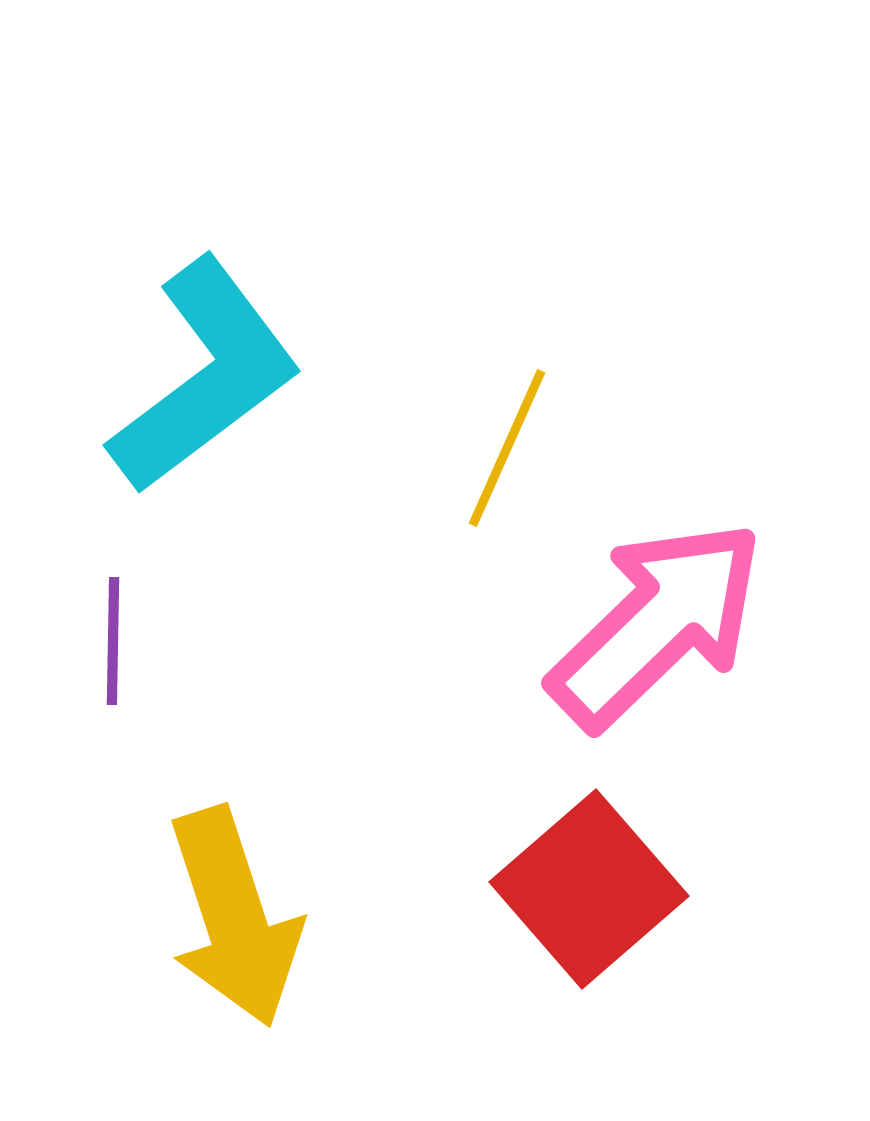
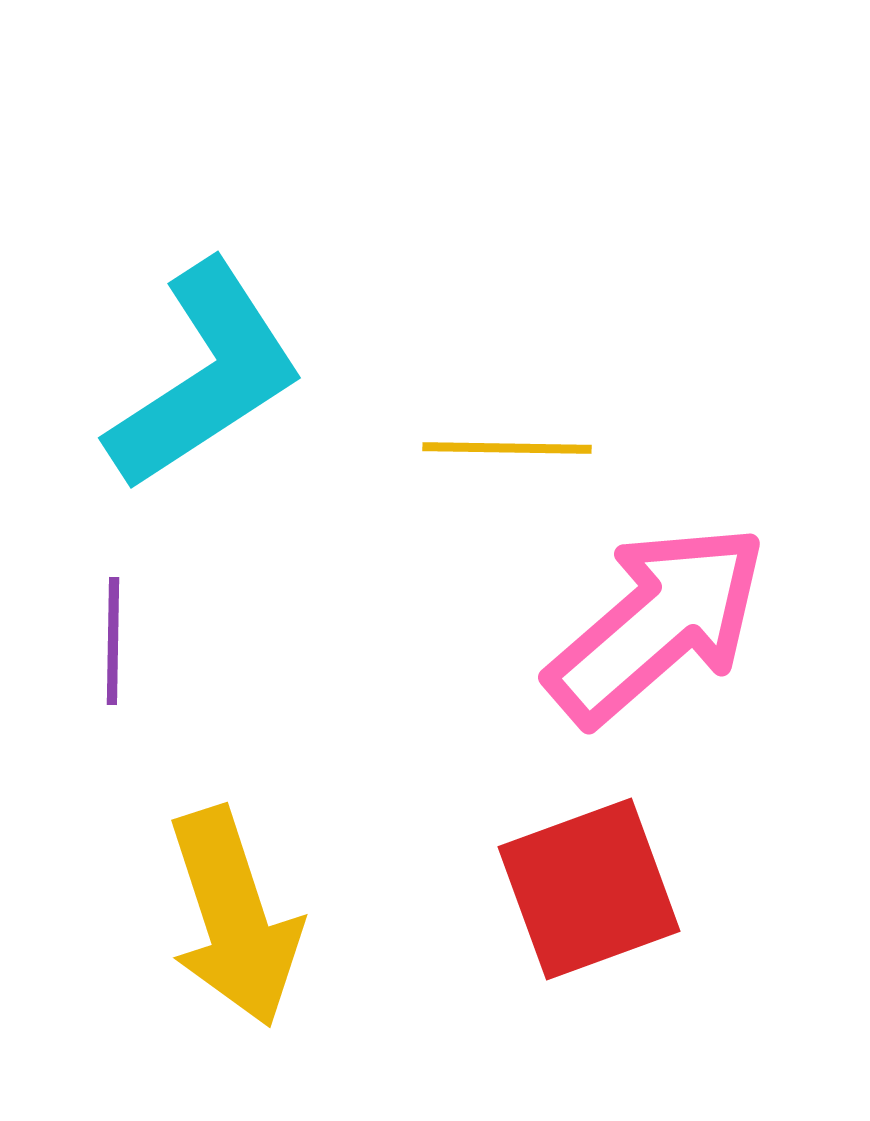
cyan L-shape: rotated 4 degrees clockwise
yellow line: rotated 67 degrees clockwise
pink arrow: rotated 3 degrees clockwise
red square: rotated 21 degrees clockwise
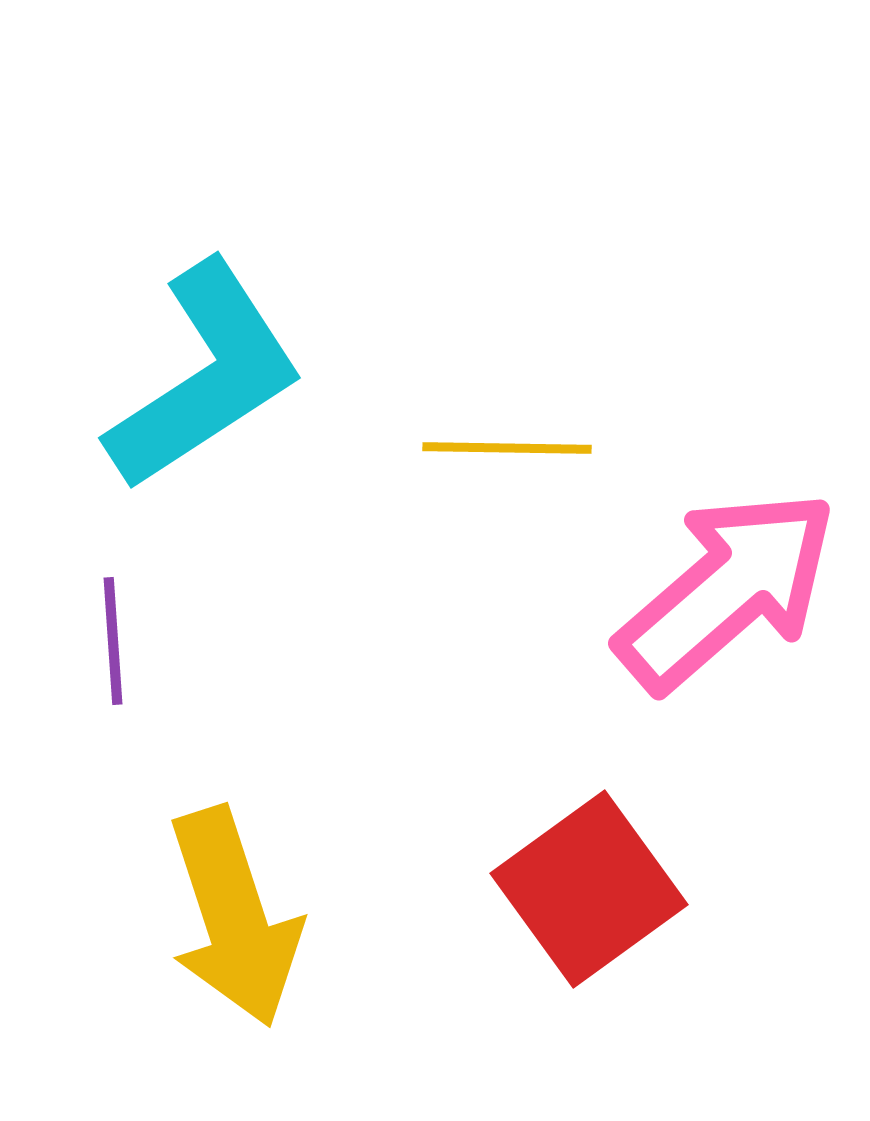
pink arrow: moved 70 px right, 34 px up
purple line: rotated 5 degrees counterclockwise
red square: rotated 16 degrees counterclockwise
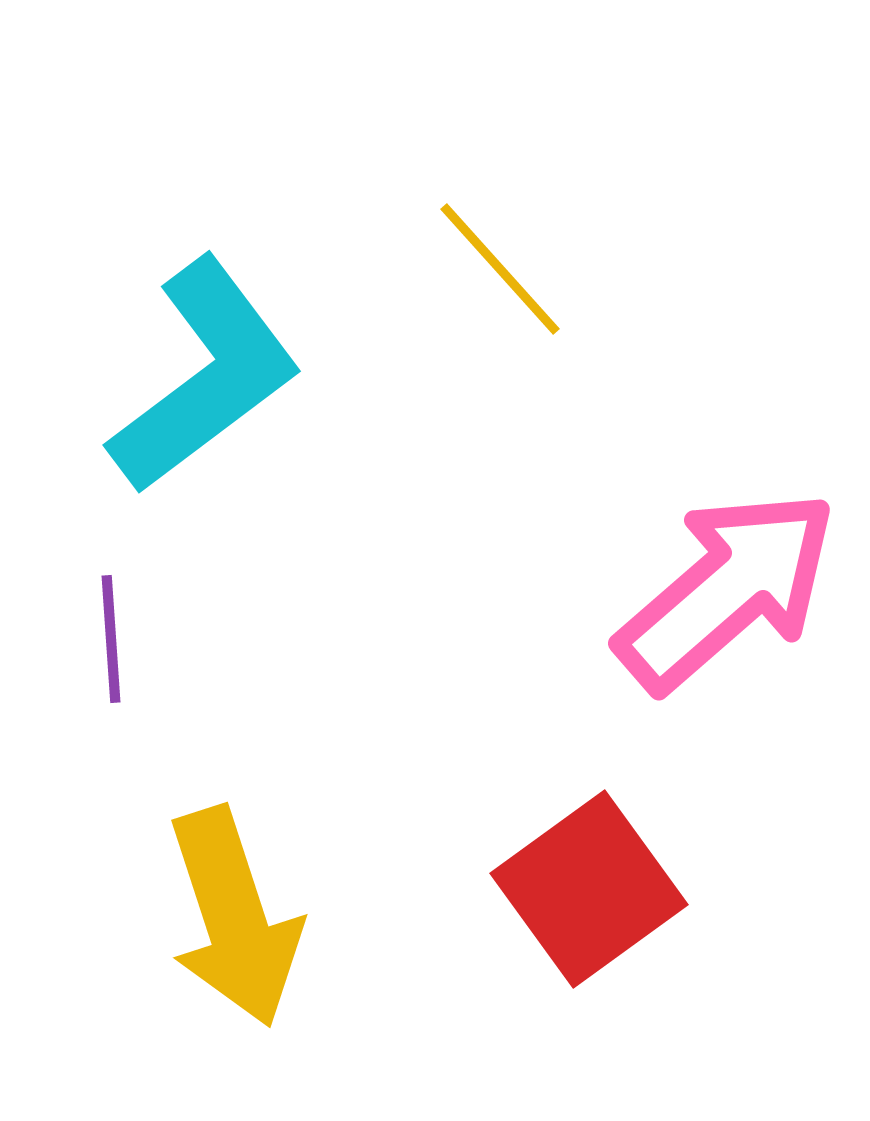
cyan L-shape: rotated 4 degrees counterclockwise
yellow line: moved 7 px left, 179 px up; rotated 47 degrees clockwise
purple line: moved 2 px left, 2 px up
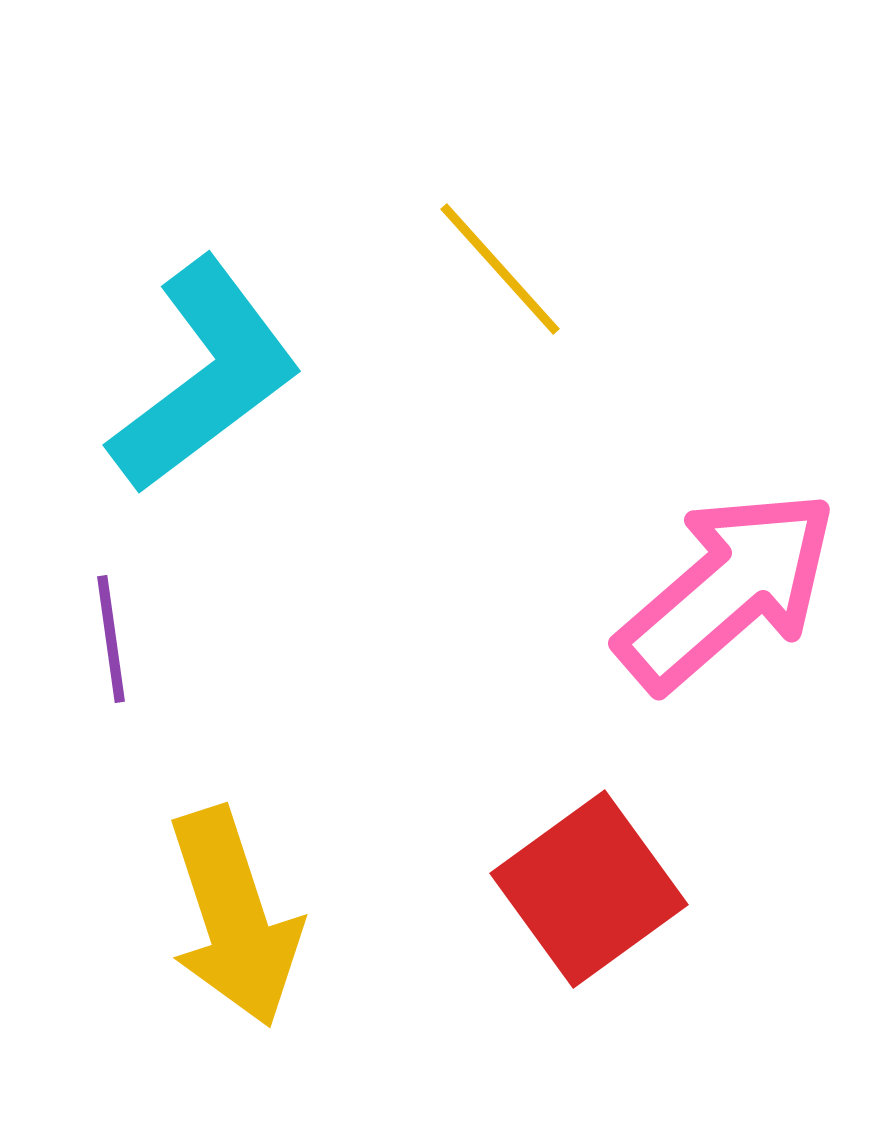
purple line: rotated 4 degrees counterclockwise
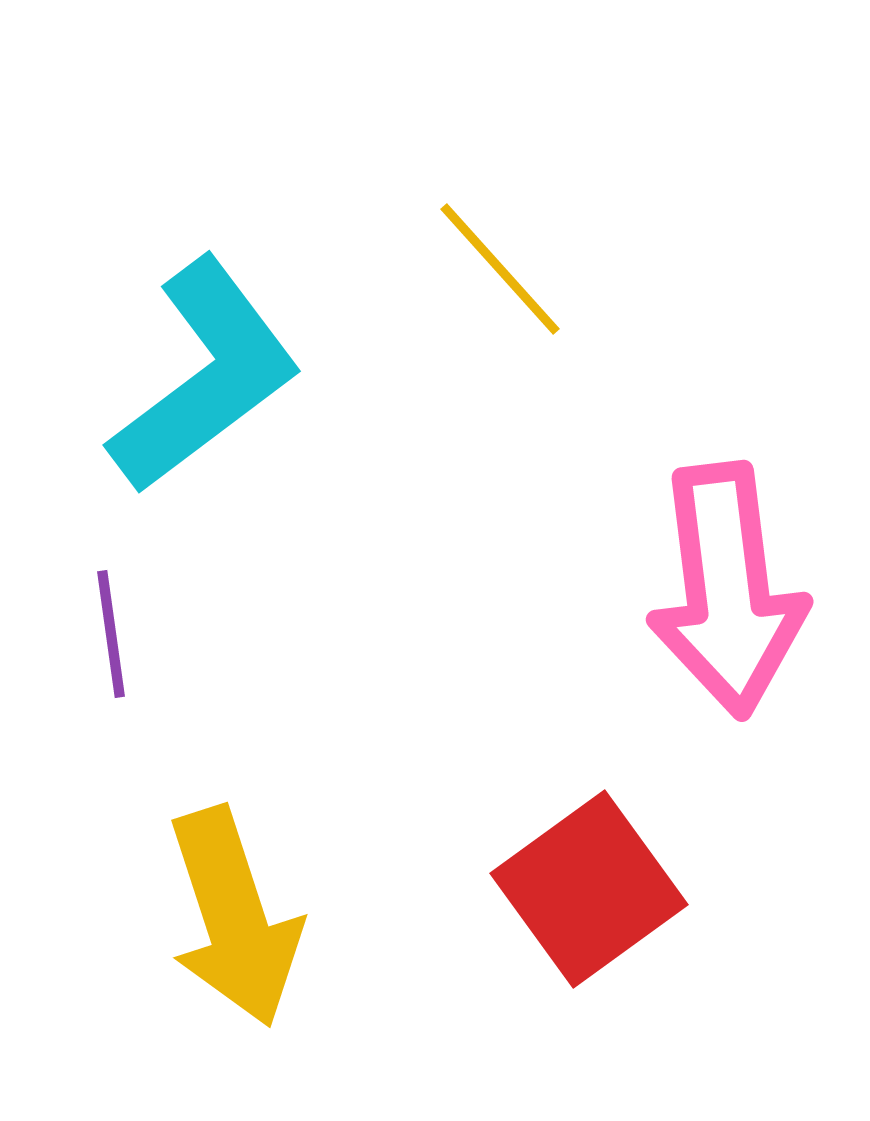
pink arrow: rotated 124 degrees clockwise
purple line: moved 5 px up
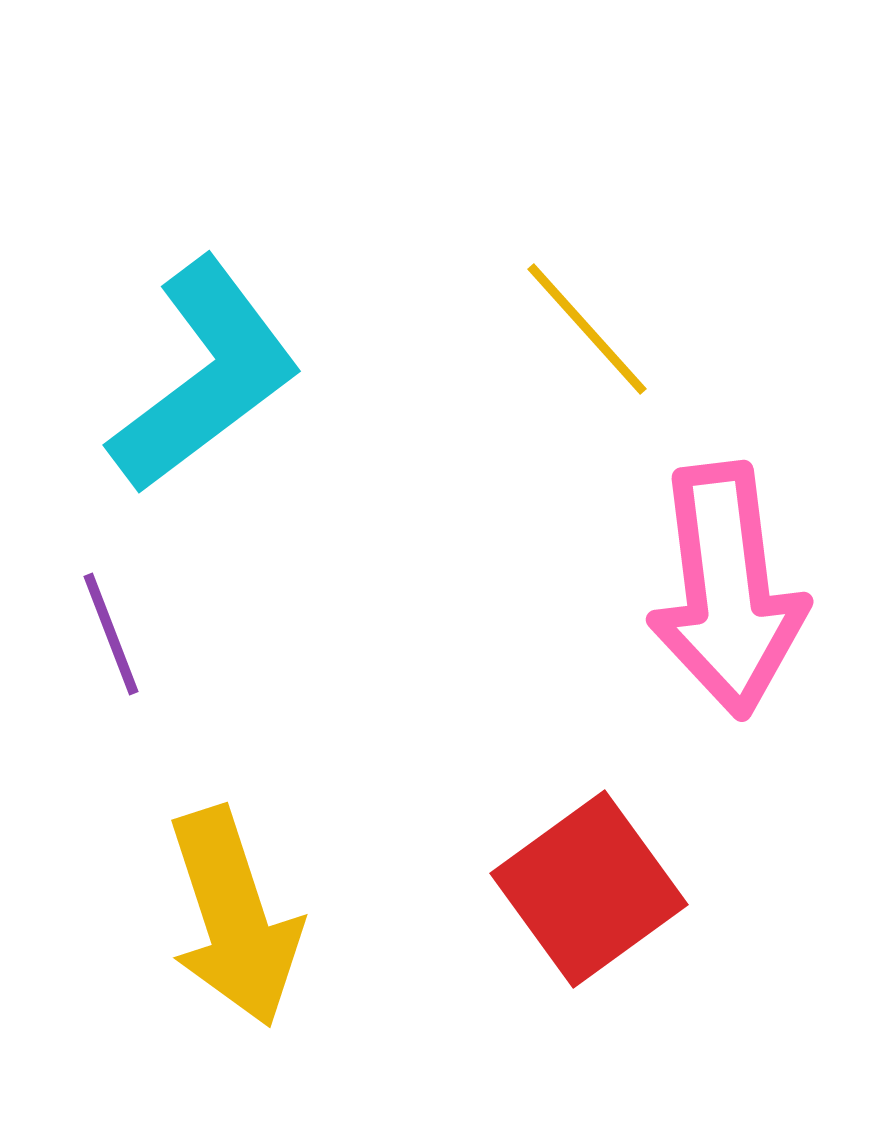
yellow line: moved 87 px right, 60 px down
purple line: rotated 13 degrees counterclockwise
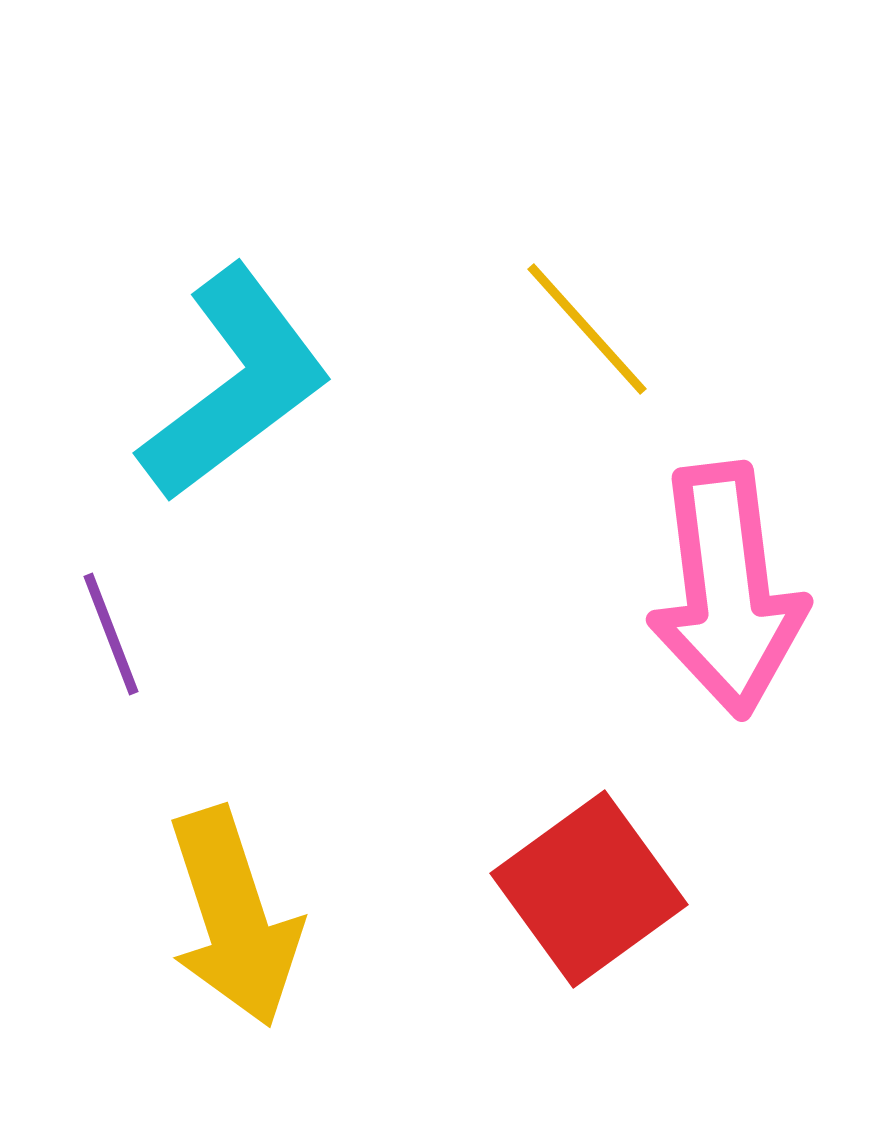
cyan L-shape: moved 30 px right, 8 px down
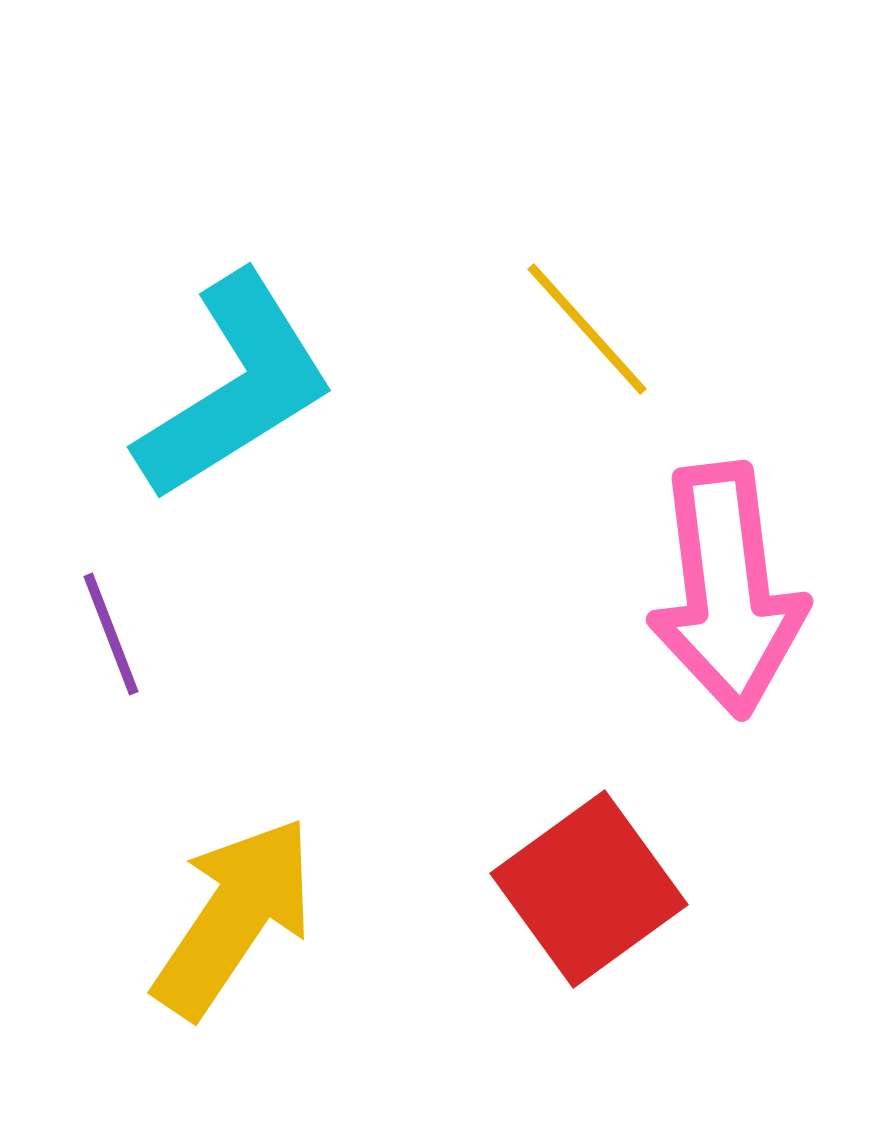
cyan L-shape: moved 3 px down; rotated 5 degrees clockwise
yellow arrow: rotated 128 degrees counterclockwise
